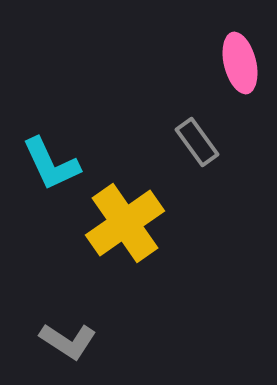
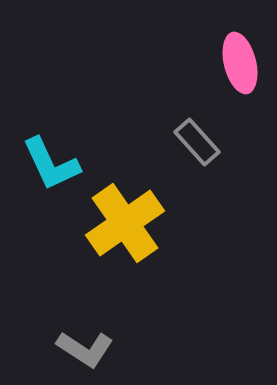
gray rectangle: rotated 6 degrees counterclockwise
gray L-shape: moved 17 px right, 8 px down
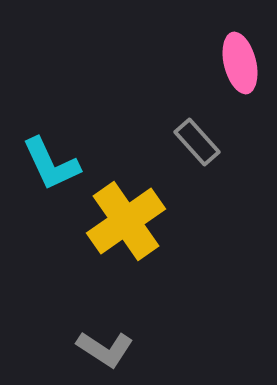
yellow cross: moved 1 px right, 2 px up
gray L-shape: moved 20 px right
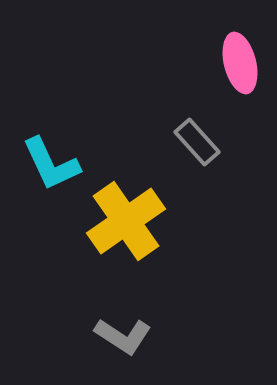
gray L-shape: moved 18 px right, 13 px up
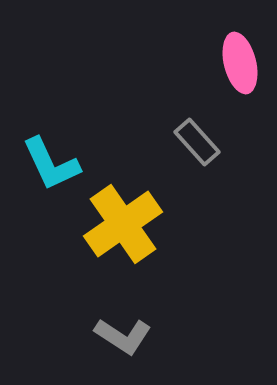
yellow cross: moved 3 px left, 3 px down
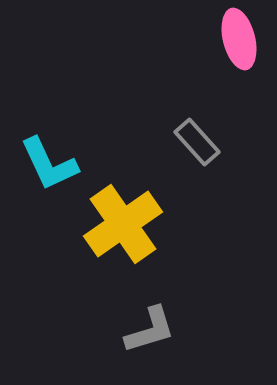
pink ellipse: moved 1 px left, 24 px up
cyan L-shape: moved 2 px left
gray L-shape: moved 27 px right, 6 px up; rotated 50 degrees counterclockwise
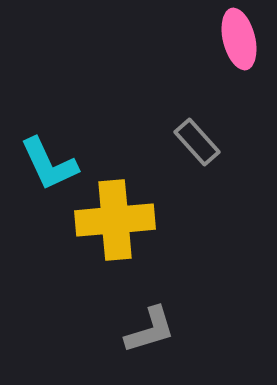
yellow cross: moved 8 px left, 4 px up; rotated 30 degrees clockwise
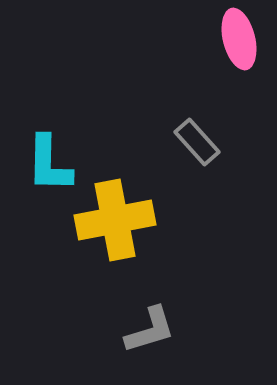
cyan L-shape: rotated 26 degrees clockwise
yellow cross: rotated 6 degrees counterclockwise
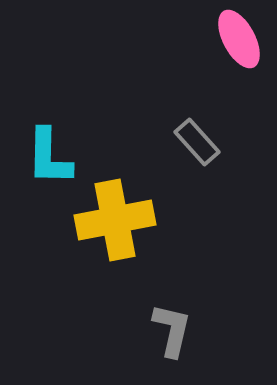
pink ellipse: rotated 14 degrees counterclockwise
cyan L-shape: moved 7 px up
gray L-shape: moved 22 px right; rotated 60 degrees counterclockwise
